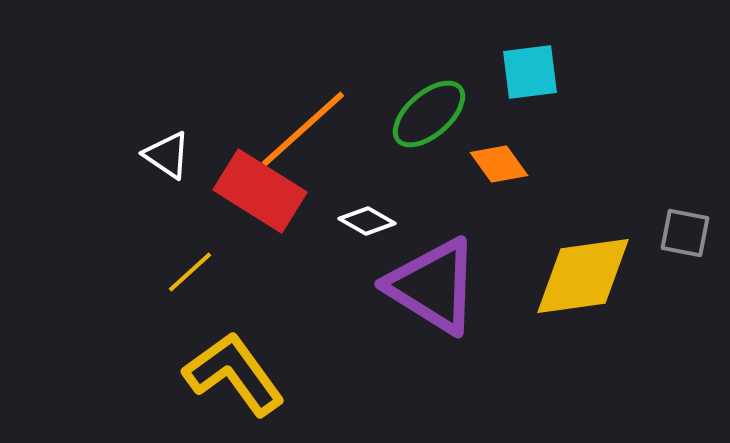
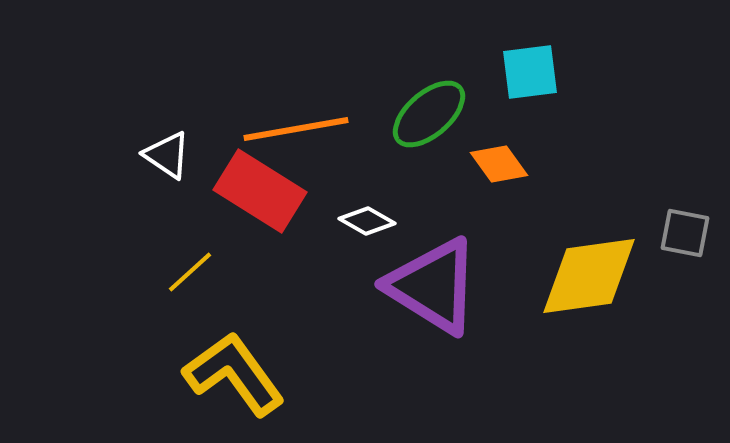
orange line: moved 7 px left; rotated 32 degrees clockwise
yellow diamond: moved 6 px right
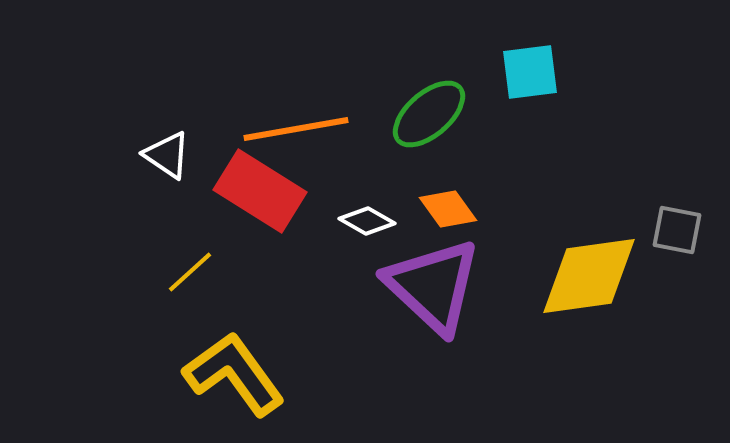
orange diamond: moved 51 px left, 45 px down
gray square: moved 8 px left, 3 px up
purple triangle: rotated 11 degrees clockwise
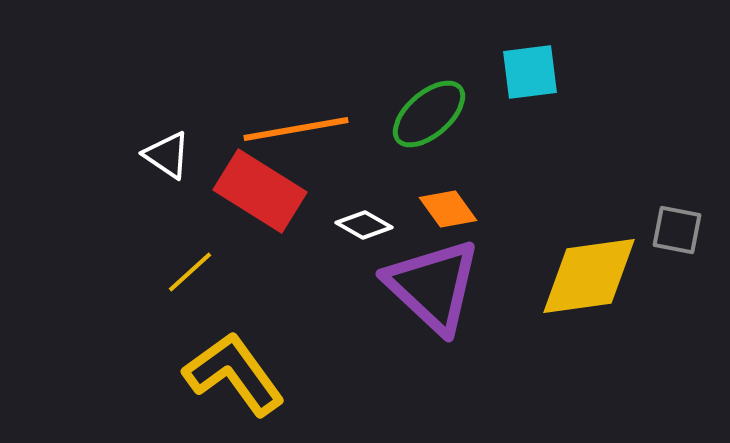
white diamond: moved 3 px left, 4 px down
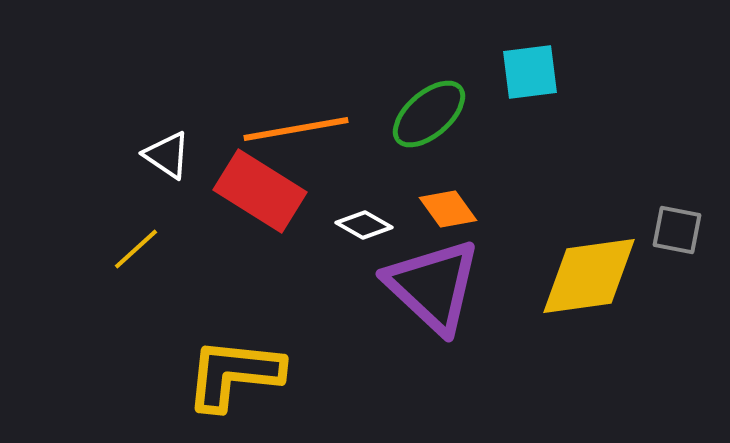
yellow line: moved 54 px left, 23 px up
yellow L-shape: rotated 48 degrees counterclockwise
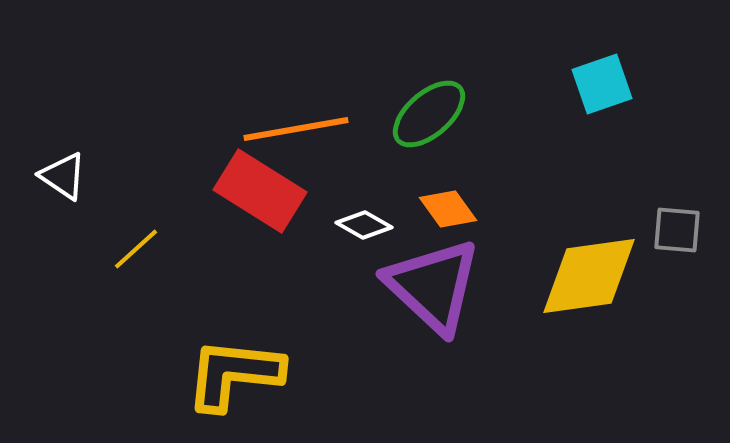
cyan square: moved 72 px right, 12 px down; rotated 12 degrees counterclockwise
white triangle: moved 104 px left, 21 px down
gray square: rotated 6 degrees counterclockwise
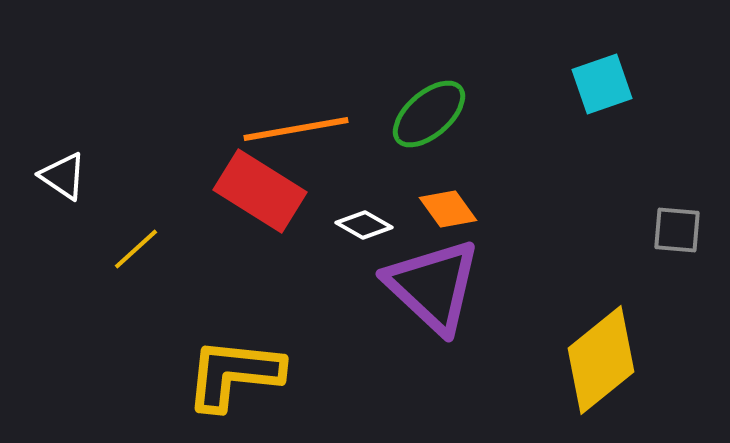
yellow diamond: moved 12 px right, 84 px down; rotated 31 degrees counterclockwise
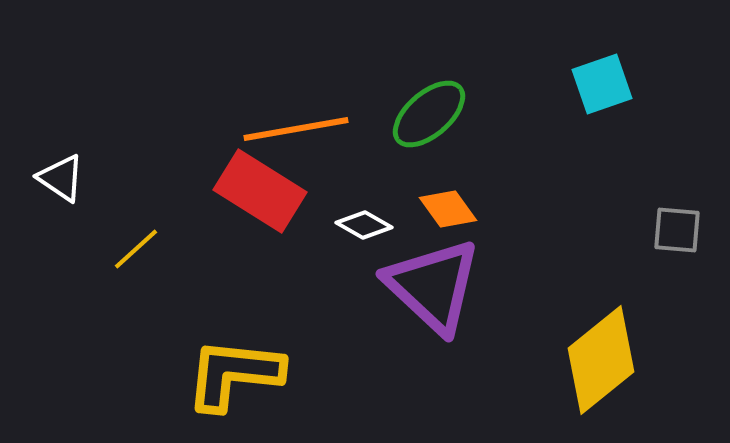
white triangle: moved 2 px left, 2 px down
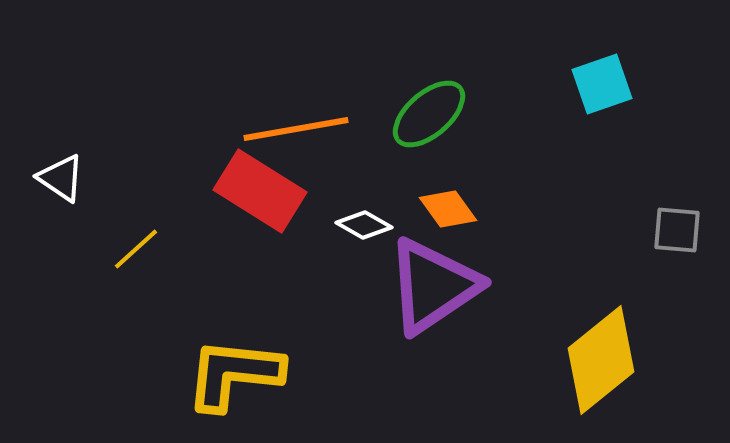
purple triangle: rotated 43 degrees clockwise
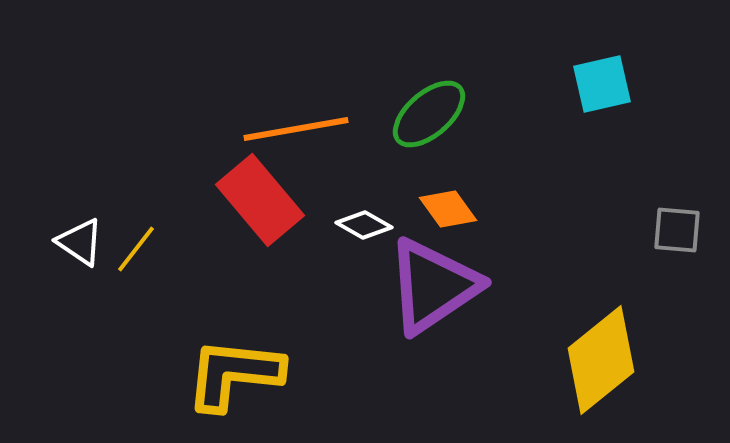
cyan square: rotated 6 degrees clockwise
white triangle: moved 19 px right, 64 px down
red rectangle: moved 9 px down; rotated 18 degrees clockwise
yellow line: rotated 10 degrees counterclockwise
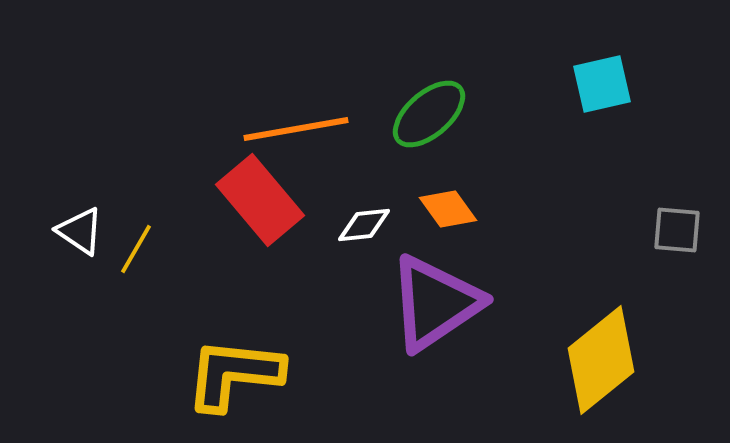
white diamond: rotated 36 degrees counterclockwise
white triangle: moved 11 px up
yellow line: rotated 8 degrees counterclockwise
purple triangle: moved 2 px right, 17 px down
